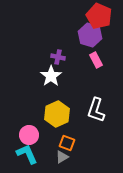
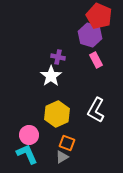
white L-shape: rotated 10 degrees clockwise
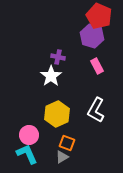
purple hexagon: moved 2 px right, 1 px down
pink rectangle: moved 1 px right, 6 px down
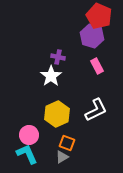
white L-shape: rotated 145 degrees counterclockwise
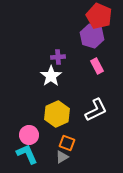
purple cross: rotated 16 degrees counterclockwise
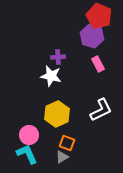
pink rectangle: moved 1 px right, 2 px up
white star: rotated 25 degrees counterclockwise
white L-shape: moved 5 px right
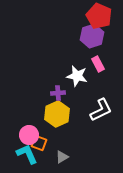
purple hexagon: rotated 25 degrees clockwise
purple cross: moved 36 px down
white star: moved 26 px right
orange square: moved 28 px left
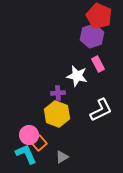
yellow hexagon: rotated 15 degrees counterclockwise
orange square: rotated 28 degrees clockwise
cyan L-shape: moved 1 px left
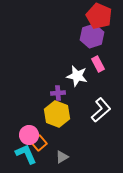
white L-shape: rotated 15 degrees counterclockwise
